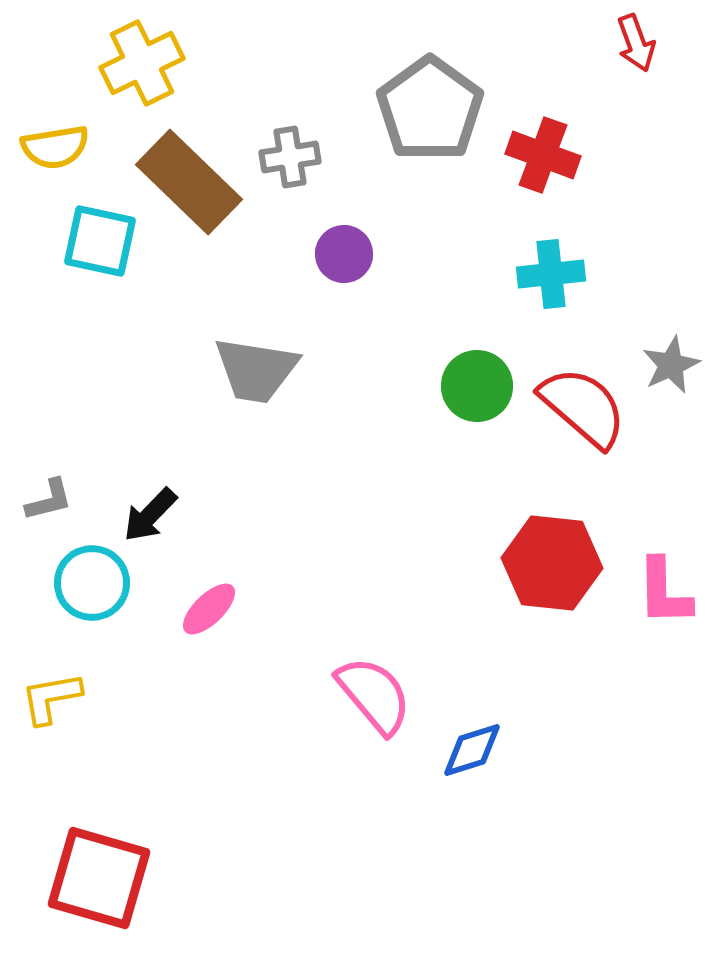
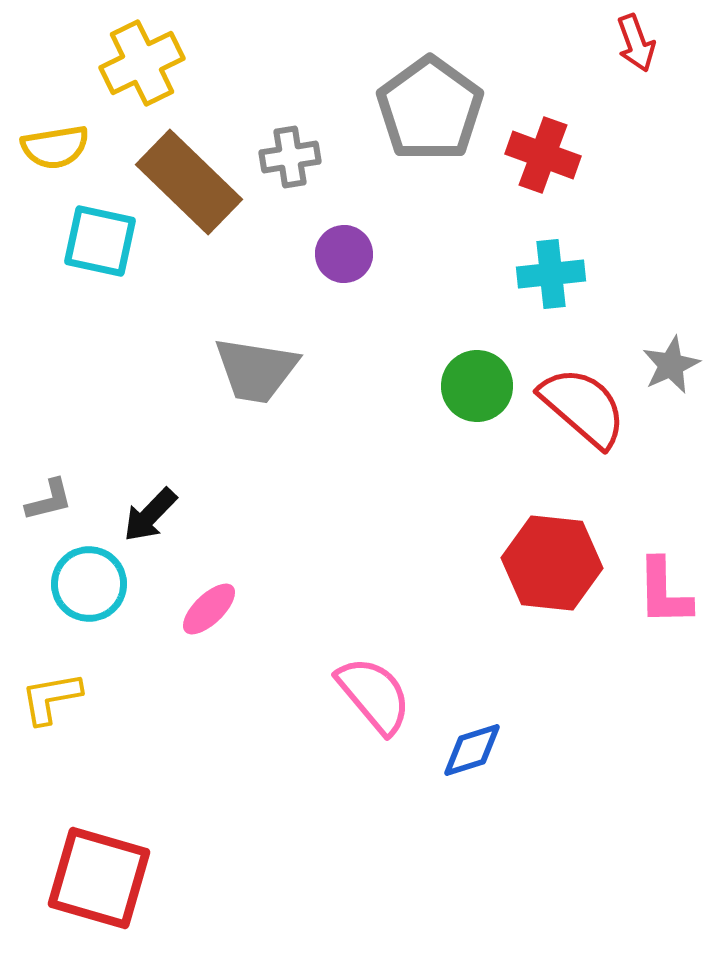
cyan circle: moved 3 px left, 1 px down
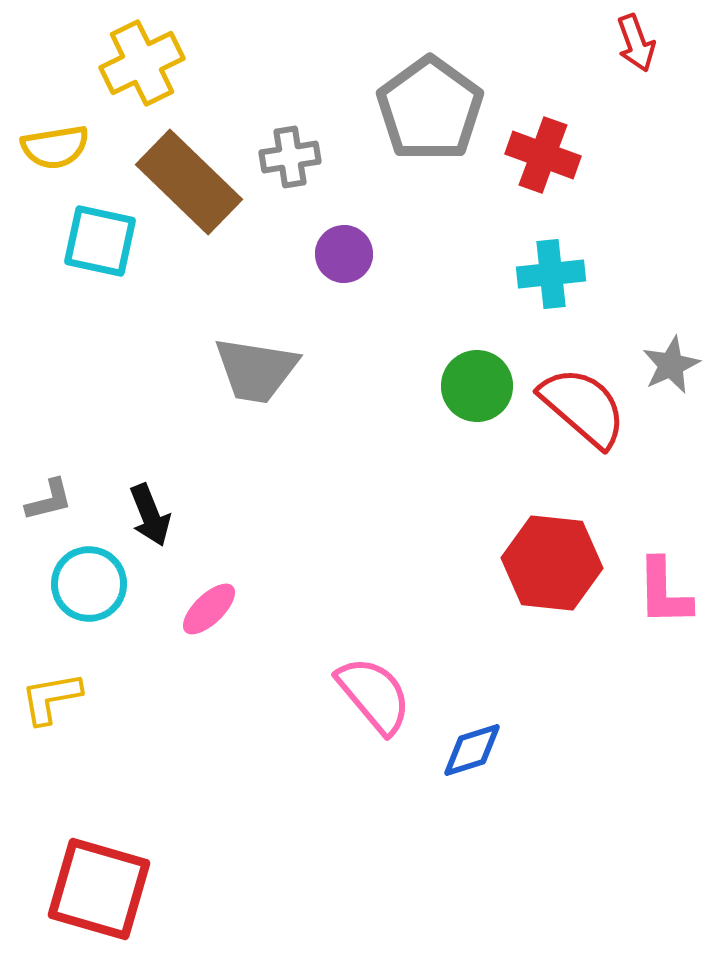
black arrow: rotated 66 degrees counterclockwise
red square: moved 11 px down
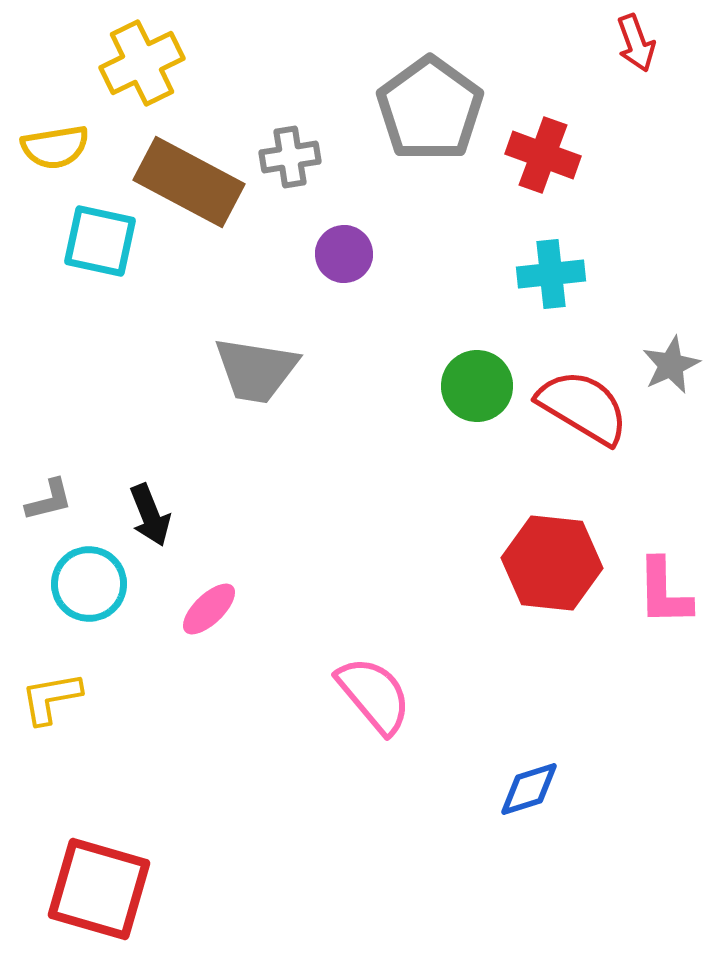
brown rectangle: rotated 16 degrees counterclockwise
red semicircle: rotated 10 degrees counterclockwise
blue diamond: moved 57 px right, 39 px down
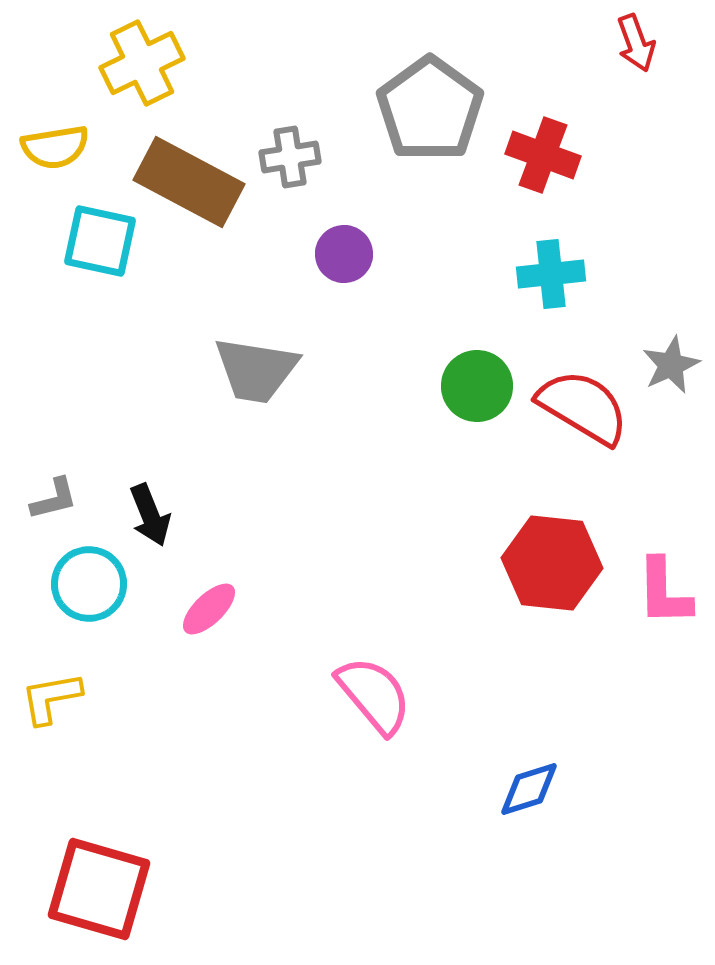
gray L-shape: moved 5 px right, 1 px up
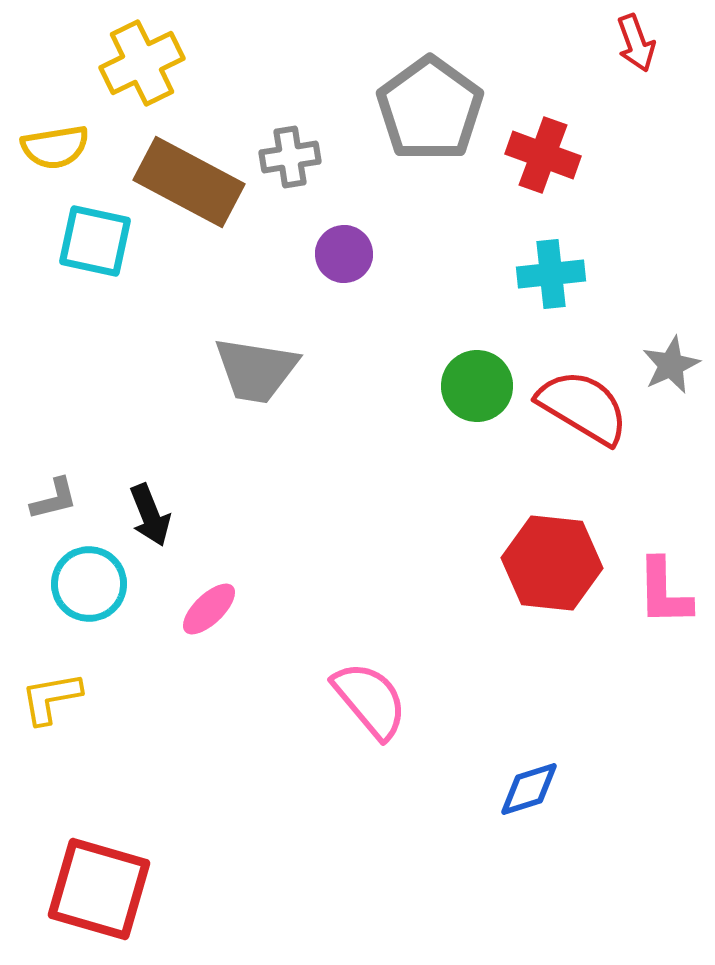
cyan square: moved 5 px left
pink semicircle: moved 4 px left, 5 px down
